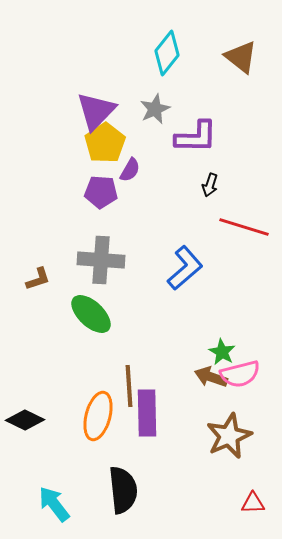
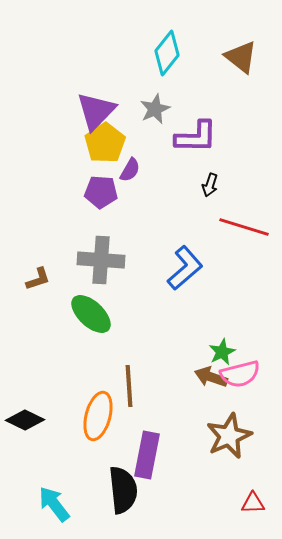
green star: rotated 16 degrees clockwise
purple rectangle: moved 42 px down; rotated 12 degrees clockwise
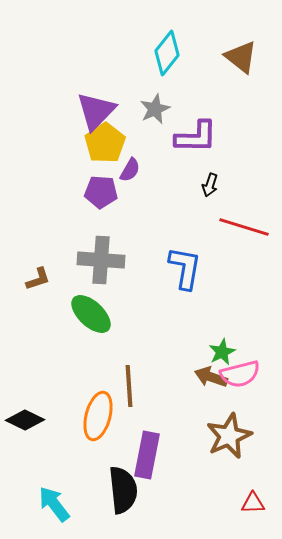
blue L-shape: rotated 39 degrees counterclockwise
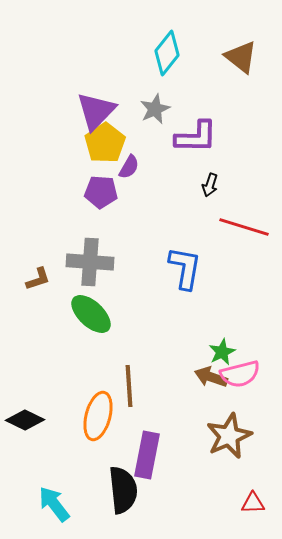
purple semicircle: moved 1 px left, 3 px up
gray cross: moved 11 px left, 2 px down
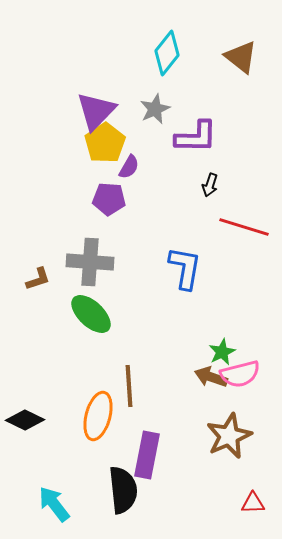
purple pentagon: moved 8 px right, 7 px down
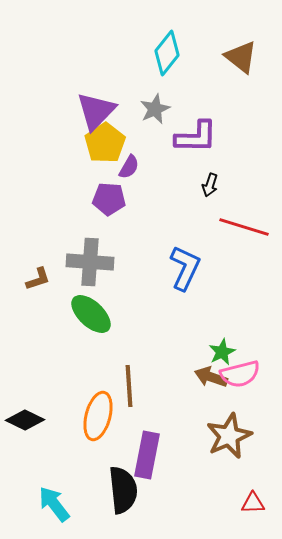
blue L-shape: rotated 15 degrees clockwise
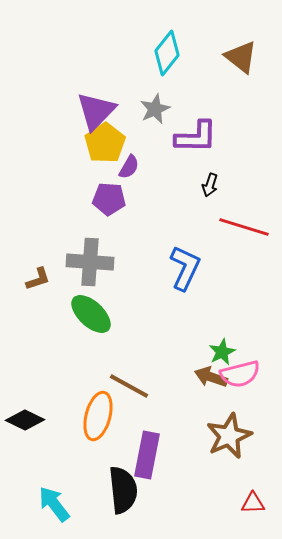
brown line: rotated 57 degrees counterclockwise
